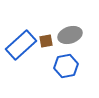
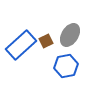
gray ellipse: rotated 40 degrees counterclockwise
brown square: rotated 16 degrees counterclockwise
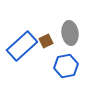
gray ellipse: moved 2 px up; rotated 40 degrees counterclockwise
blue rectangle: moved 1 px right, 1 px down
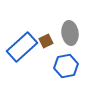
blue rectangle: moved 1 px down
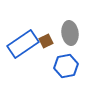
blue rectangle: moved 1 px right, 3 px up; rotated 8 degrees clockwise
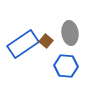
brown square: rotated 24 degrees counterclockwise
blue hexagon: rotated 15 degrees clockwise
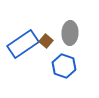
gray ellipse: rotated 10 degrees clockwise
blue hexagon: moved 2 px left; rotated 15 degrees clockwise
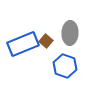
blue rectangle: rotated 12 degrees clockwise
blue hexagon: moved 1 px right
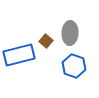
blue rectangle: moved 4 px left, 11 px down; rotated 8 degrees clockwise
blue hexagon: moved 9 px right
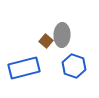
gray ellipse: moved 8 px left, 2 px down
blue rectangle: moved 5 px right, 13 px down
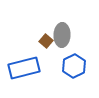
blue hexagon: rotated 15 degrees clockwise
